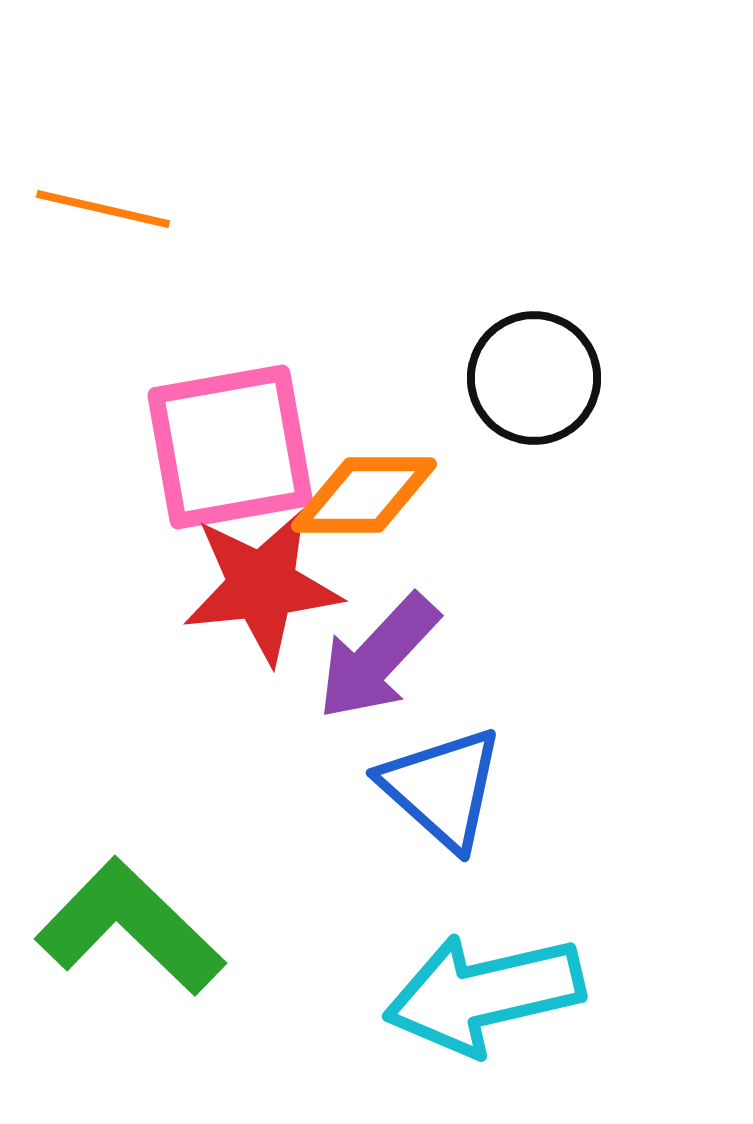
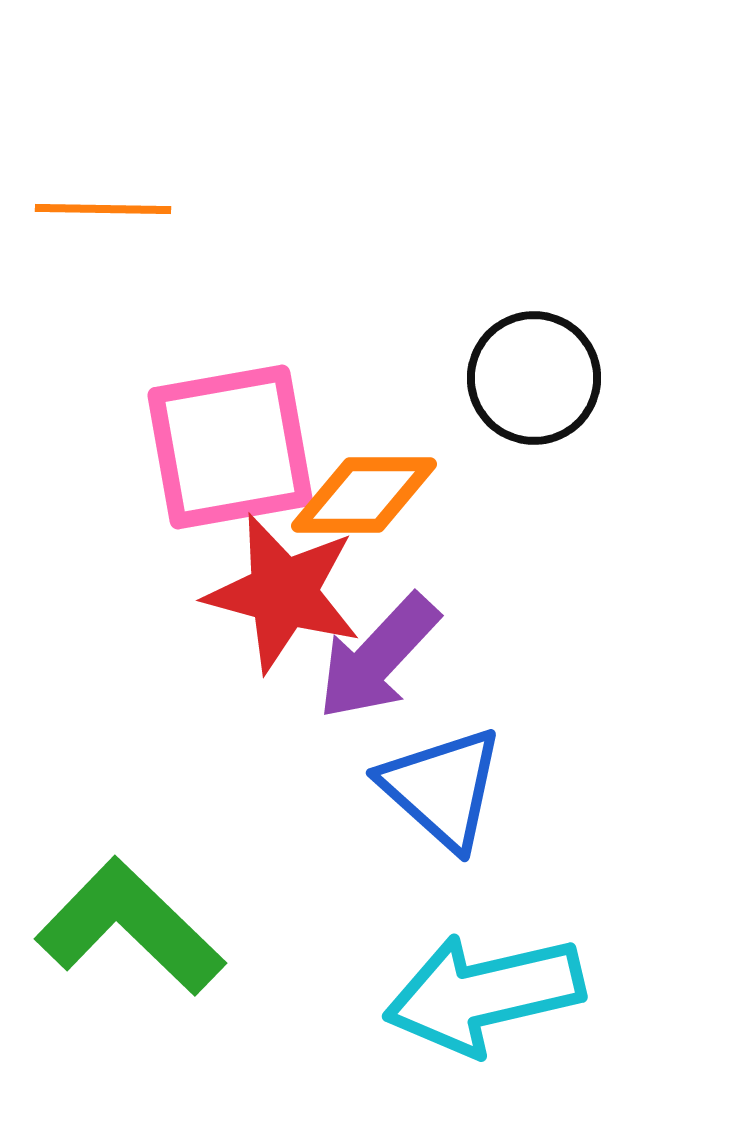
orange line: rotated 12 degrees counterclockwise
red star: moved 21 px right, 7 px down; rotated 21 degrees clockwise
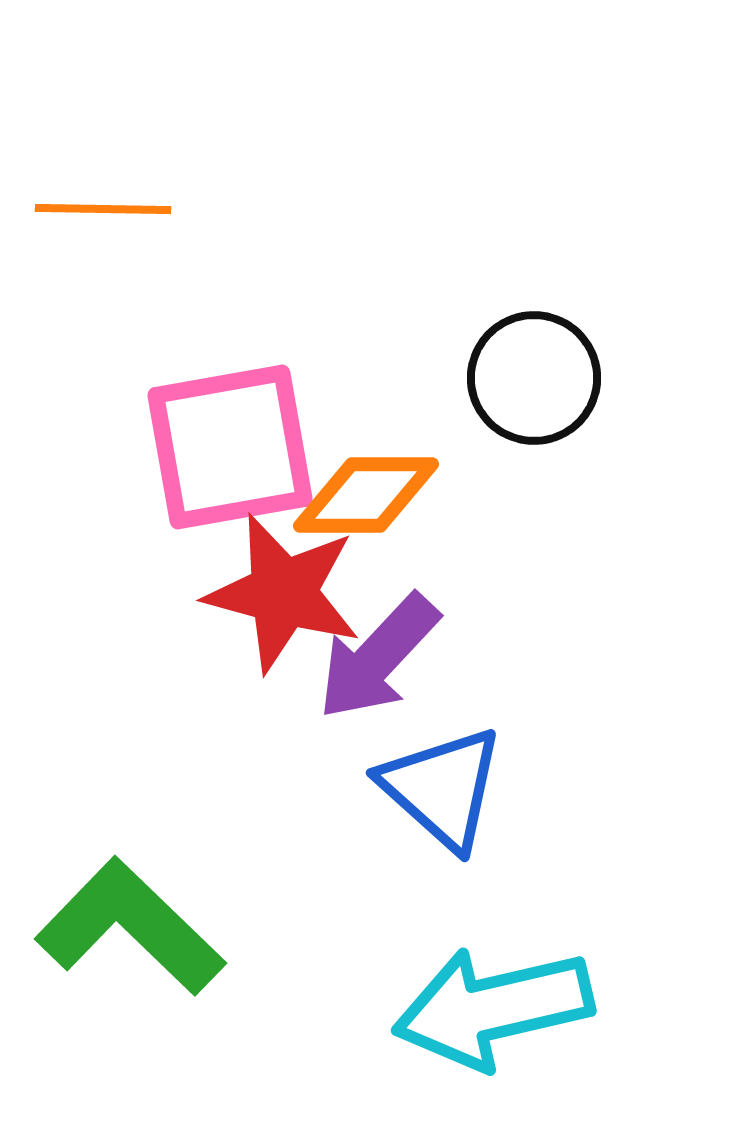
orange diamond: moved 2 px right
cyan arrow: moved 9 px right, 14 px down
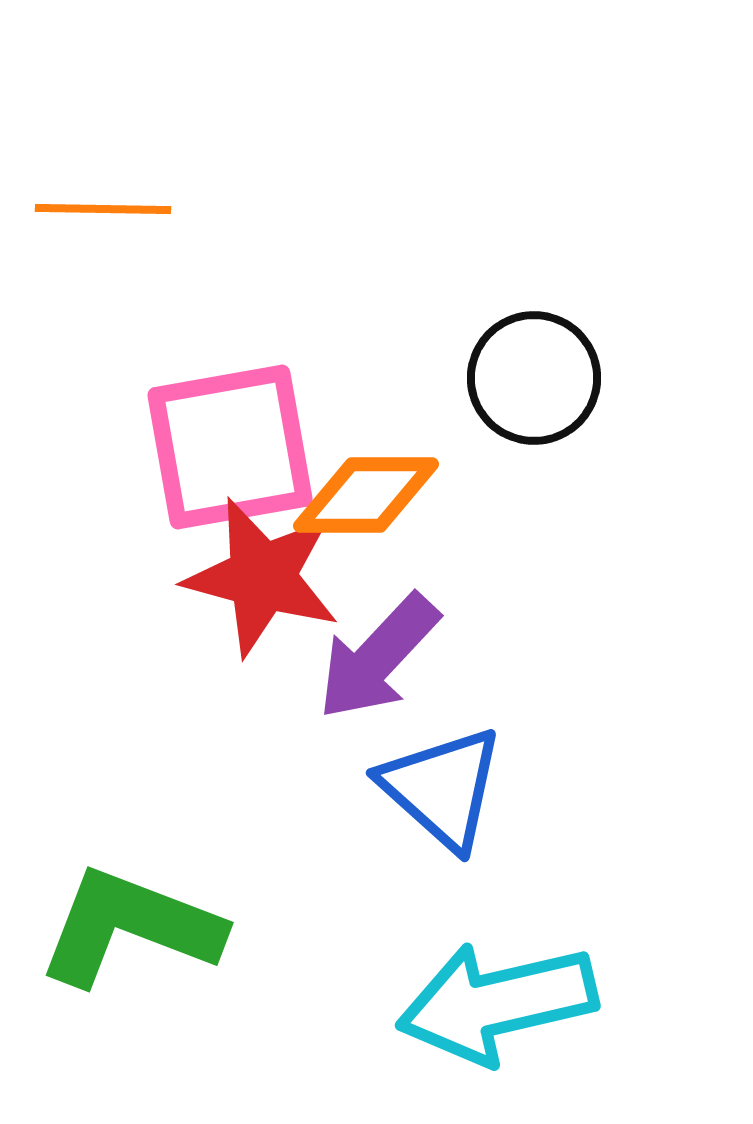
red star: moved 21 px left, 16 px up
green L-shape: rotated 23 degrees counterclockwise
cyan arrow: moved 4 px right, 5 px up
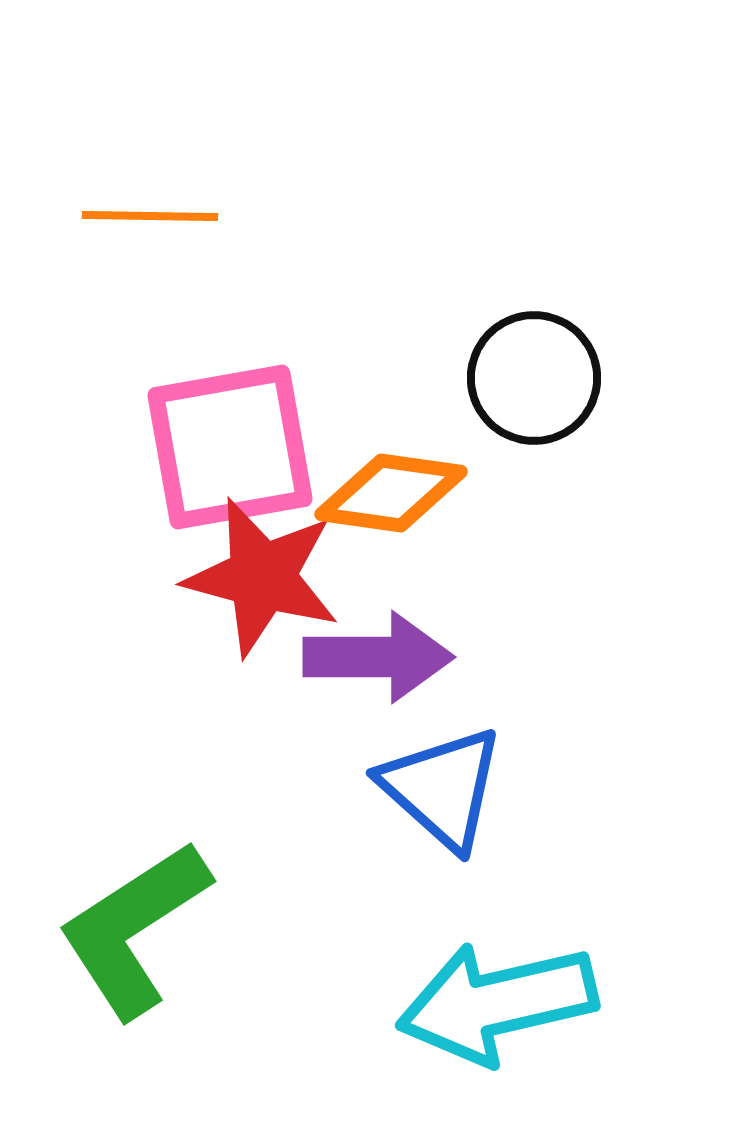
orange line: moved 47 px right, 7 px down
orange diamond: moved 25 px right, 2 px up; rotated 8 degrees clockwise
purple arrow: rotated 133 degrees counterclockwise
green L-shape: moved 4 px right, 2 px down; rotated 54 degrees counterclockwise
